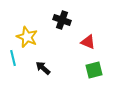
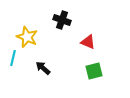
cyan line: rotated 28 degrees clockwise
green square: moved 1 px down
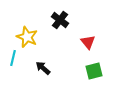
black cross: moved 2 px left; rotated 18 degrees clockwise
red triangle: rotated 28 degrees clockwise
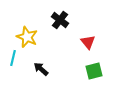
black arrow: moved 2 px left, 1 px down
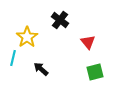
yellow star: rotated 15 degrees clockwise
green square: moved 1 px right, 1 px down
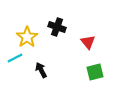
black cross: moved 3 px left, 7 px down; rotated 18 degrees counterclockwise
cyan line: moved 2 px right; rotated 49 degrees clockwise
black arrow: moved 1 px down; rotated 21 degrees clockwise
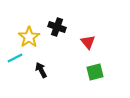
yellow star: moved 2 px right
